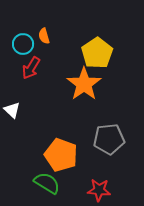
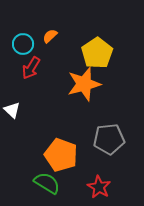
orange semicircle: moved 6 px right; rotated 63 degrees clockwise
orange star: rotated 20 degrees clockwise
red star: moved 3 px up; rotated 25 degrees clockwise
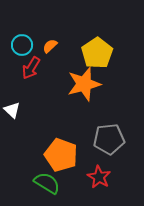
orange semicircle: moved 10 px down
cyan circle: moved 1 px left, 1 px down
red star: moved 10 px up
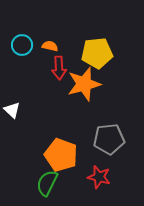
orange semicircle: rotated 56 degrees clockwise
yellow pentagon: rotated 28 degrees clockwise
red arrow: moved 28 px right; rotated 35 degrees counterclockwise
red star: rotated 15 degrees counterclockwise
green semicircle: rotated 96 degrees counterclockwise
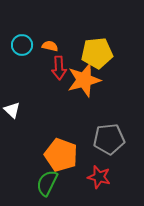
orange star: moved 4 px up
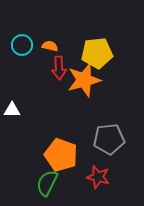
white triangle: rotated 42 degrees counterclockwise
red star: moved 1 px left
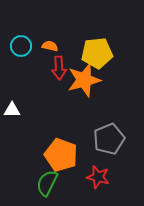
cyan circle: moved 1 px left, 1 px down
gray pentagon: rotated 16 degrees counterclockwise
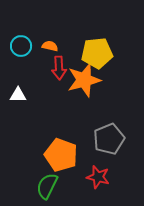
white triangle: moved 6 px right, 15 px up
green semicircle: moved 3 px down
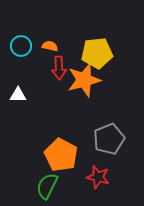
orange pentagon: rotated 8 degrees clockwise
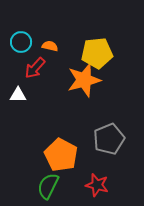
cyan circle: moved 4 px up
red arrow: moved 24 px left; rotated 45 degrees clockwise
red star: moved 1 px left, 8 px down
green semicircle: moved 1 px right
